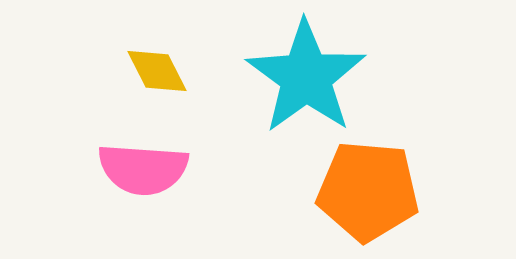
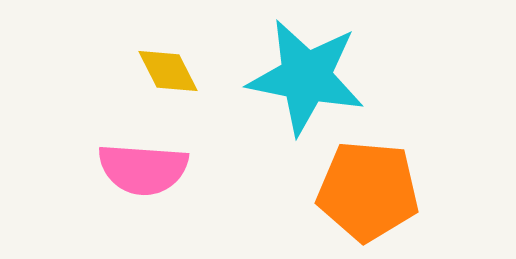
yellow diamond: moved 11 px right
cyan star: rotated 25 degrees counterclockwise
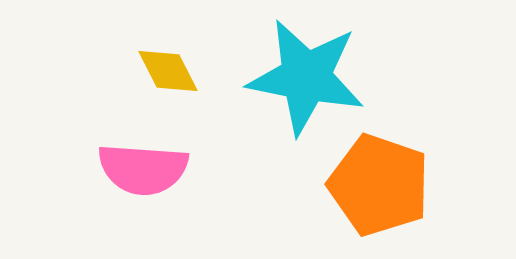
orange pentagon: moved 11 px right, 6 px up; rotated 14 degrees clockwise
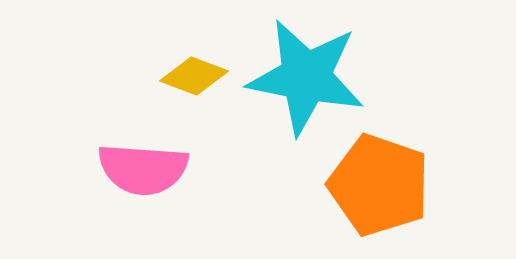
yellow diamond: moved 26 px right, 5 px down; rotated 42 degrees counterclockwise
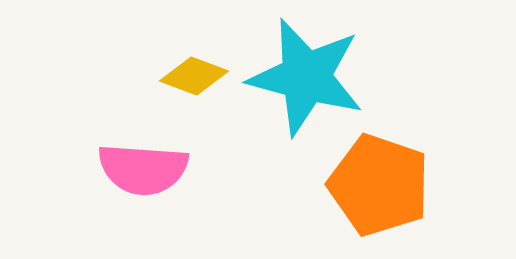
cyan star: rotated 4 degrees clockwise
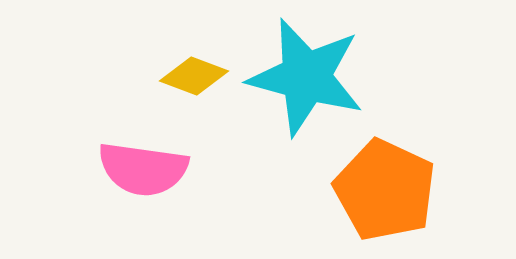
pink semicircle: rotated 4 degrees clockwise
orange pentagon: moved 6 px right, 5 px down; rotated 6 degrees clockwise
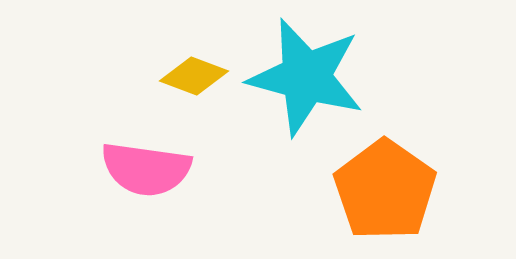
pink semicircle: moved 3 px right
orange pentagon: rotated 10 degrees clockwise
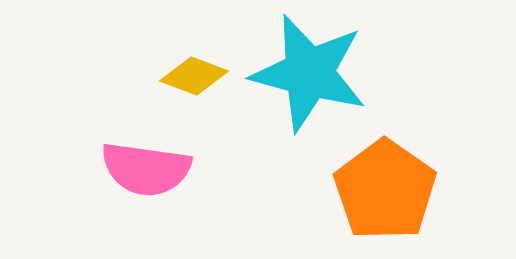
cyan star: moved 3 px right, 4 px up
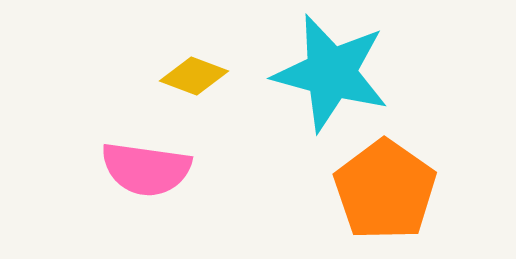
cyan star: moved 22 px right
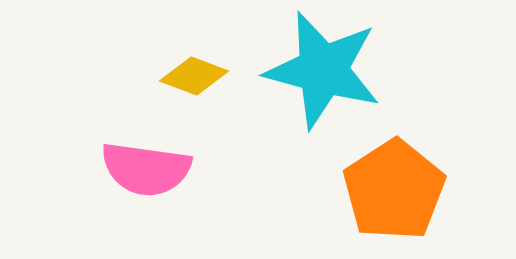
cyan star: moved 8 px left, 3 px up
orange pentagon: moved 9 px right; rotated 4 degrees clockwise
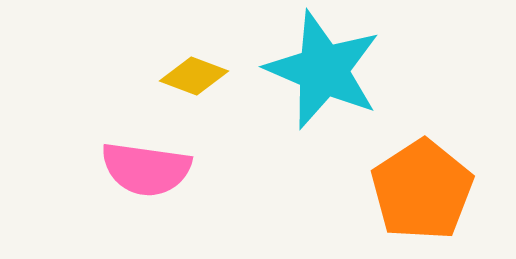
cyan star: rotated 8 degrees clockwise
orange pentagon: moved 28 px right
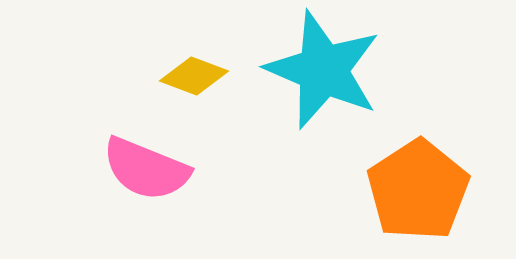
pink semicircle: rotated 14 degrees clockwise
orange pentagon: moved 4 px left
